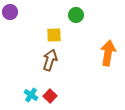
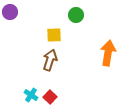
red square: moved 1 px down
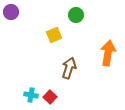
purple circle: moved 1 px right
yellow square: rotated 21 degrees counterclockwise
brown arrow: moved 19 px right, 8 px down
cyan cross: rotated 24 degrees counterclockwise
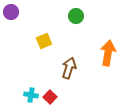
green circle: moved 1 px down
yellow square: moved 10 px left, 6 px down
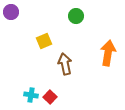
brown arrow: moved 4 px left, 4 px up; rotated 30 degrees counterclockwise
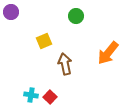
orange arrow: rotated 150 degrees counterclockwise
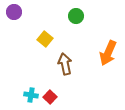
purple circle: moved 3 px right
yellow square: moved 1 px right, 2 px up; rotated 28 degrees counterclockwise
orange arrow: rotated 15 degrees counterclockwise
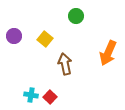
purple circle: moved 24 px down
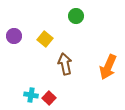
orange arrow: moved 14 px down
red square: moved 1 px left, 1 px down
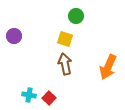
yellow square: moved 20 px right; rotated 21 degrees counterclockwise
cyan cross: moved 2 px left
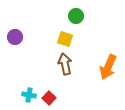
purple circle: moved 1 px right, 1 px down
